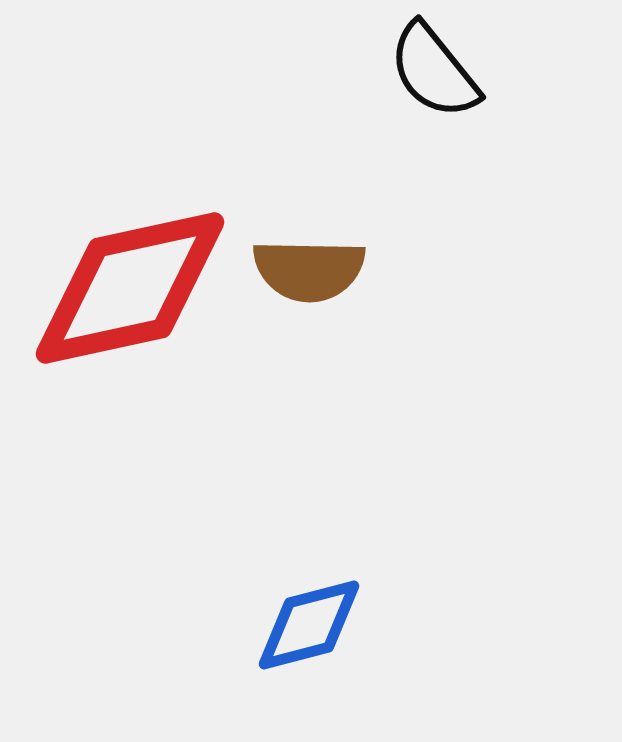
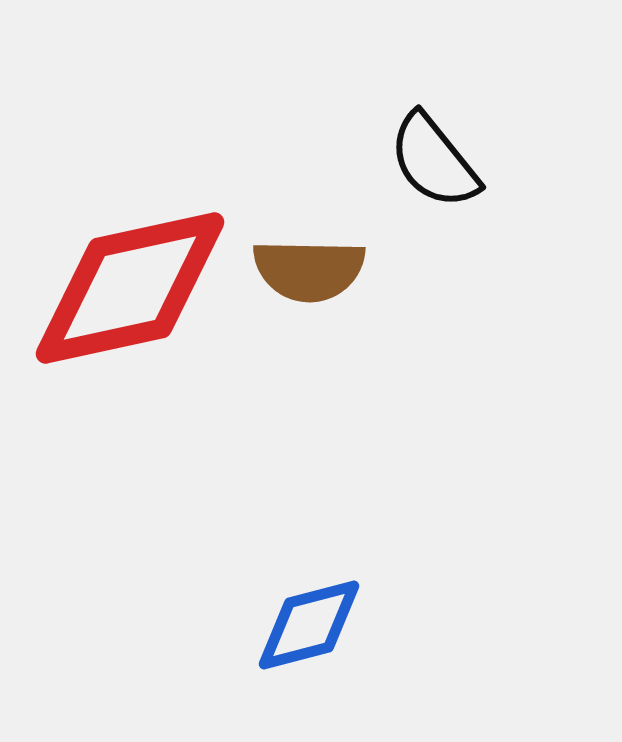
black semicircle: moved 90 px down
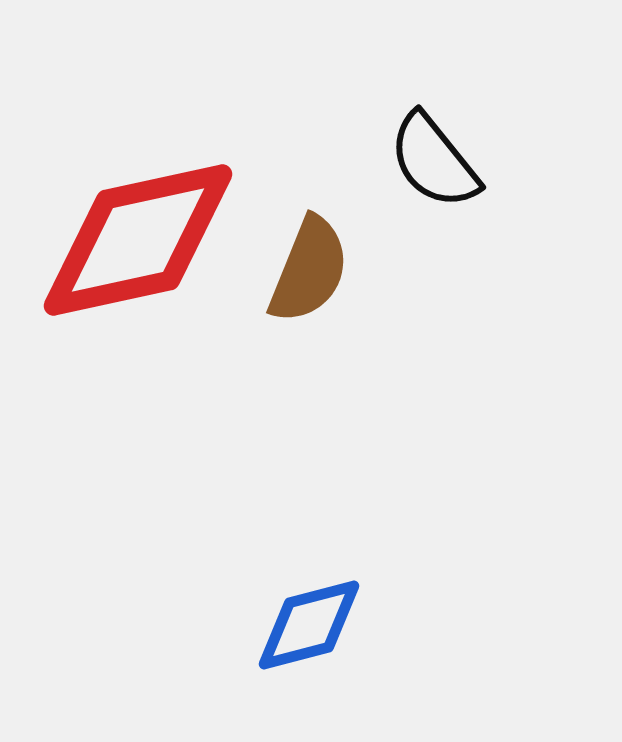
brown semicircle: rotated 69 degrees counterclockwise
red diamond: moved 8 px right, 48 px up
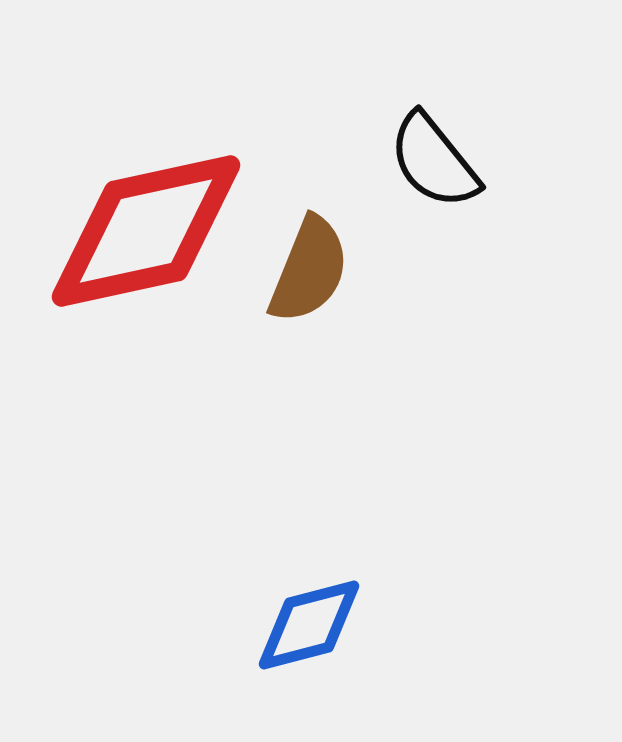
red diamond: moved 8 px right, 9 px up
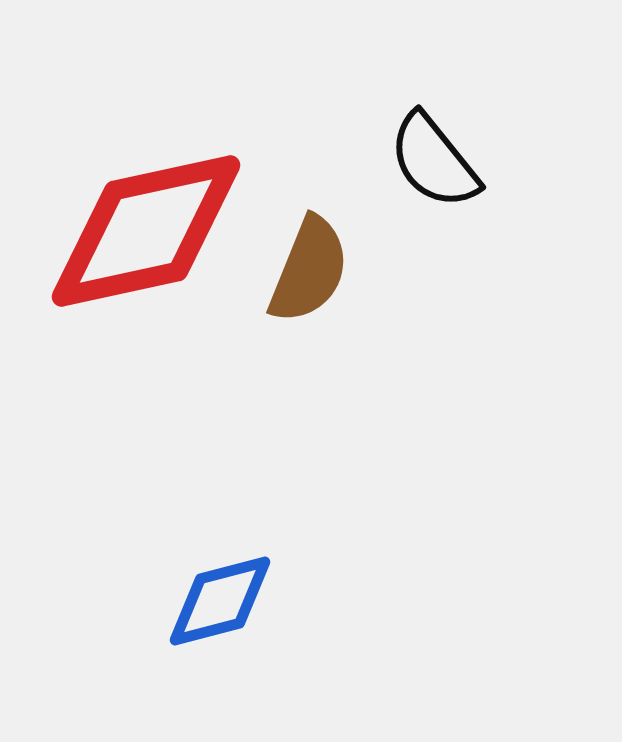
blue diamond: moved 89 px left, 24 px up
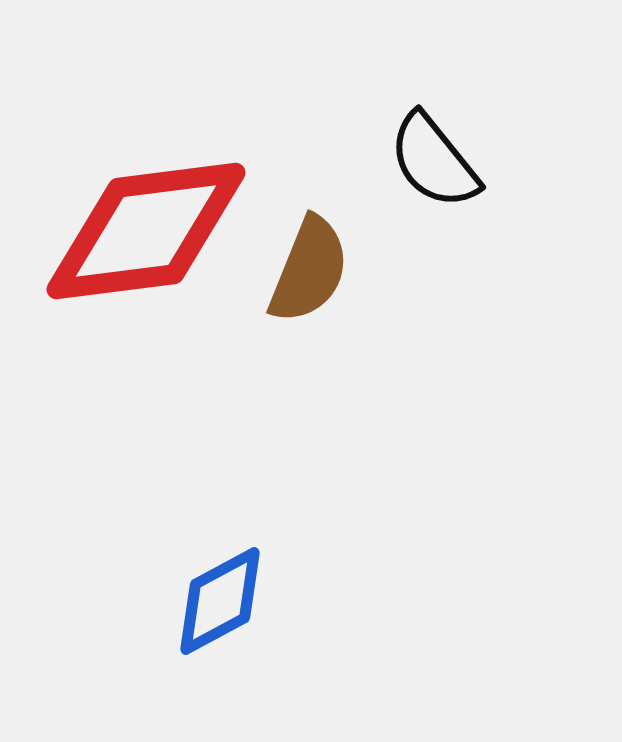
red diamond: rotated 5 degrees clockwise
blue diamond: rotated 14 degrees counterclockwise
